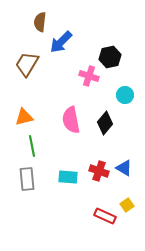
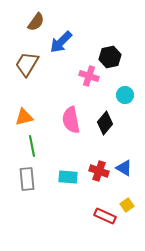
brown semicircle: moved 4 px left; rotated 150 degrees counterclockwise
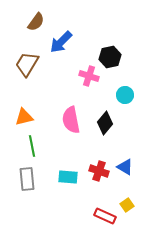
blue triangle: moved 1 px right, 1 px up
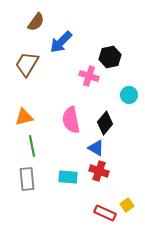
cyan circle: moved 4 px right
blue triangle: moved 29 px left, 19 px up
red rectangle: moved 3 px up
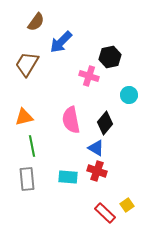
red cross: moved 2 px left
red rectangle: rotated 20 degrees clockwise
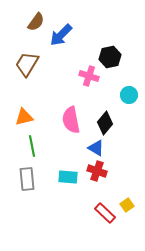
blue arrow: moved 7 px up
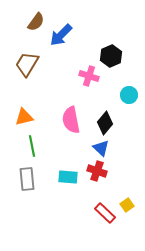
black hexagon: moved 1 px right, 1 px up; rotated 10 degrees counterclockwise
blue triangle: moved 5 px right; rotated 12 degrees clockwise
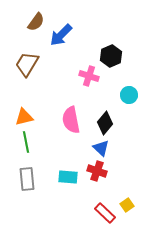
green line: moved 6 px left, 4 px up
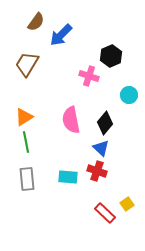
orange triangle: rotated 18 degrees counterclockwise
yellow square: moved 1 px up
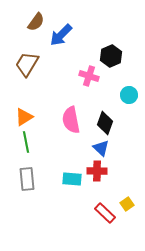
black diamond: rotated 20 degrees counterclockwise
red cross: rotated 18 degrees counterclockwise
cyan rectangle: moved 4 px right, 2 px down
